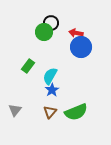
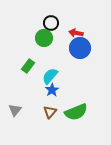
green circle: moved 6 px down
blue circle: moved 1 px left, 1 px down
cyan semicircle: rotated 12 degrees clockwise
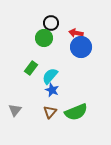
blue circle: moved 1 px right, 1 px up
green rectangle: moved 3 px right, 2 px down
blue star: rotated 16 degrees counterclockwise
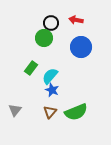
red arrow: moved 13 px up
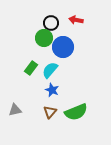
blue circle: moved 18 px left
cyan semicircle: moved 6 px up
gray triangle: rotated 40 degrees clockwise
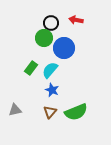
blue circle: moved 1 px right, 1 px down
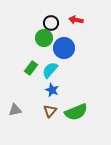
brown triangle: moved 1 px up
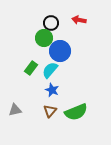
red arrow: moved 3 px right
blue circle: moved 4 px left, 3 px down
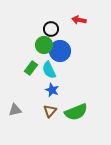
black circle: moved 6 px down
green circle: moved 7 px down
cyan semicircle: moved 1 px left; rotated 66 degrees counterclockwise
